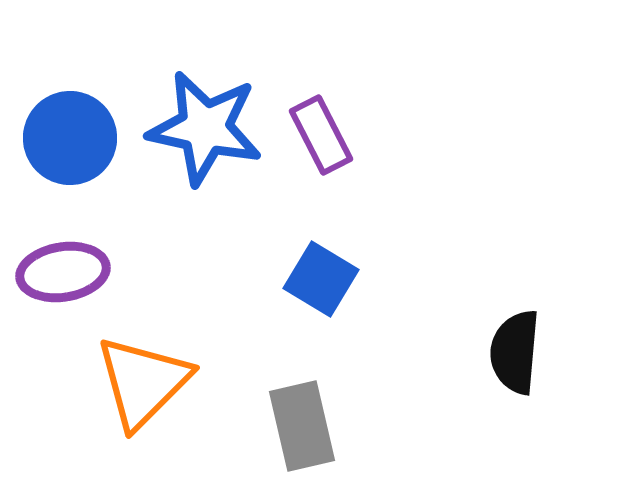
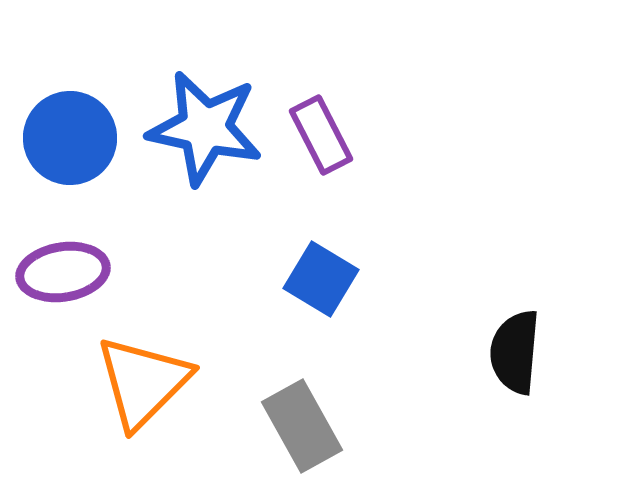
gray rectangle: rotated 16 degrees counterclockwise
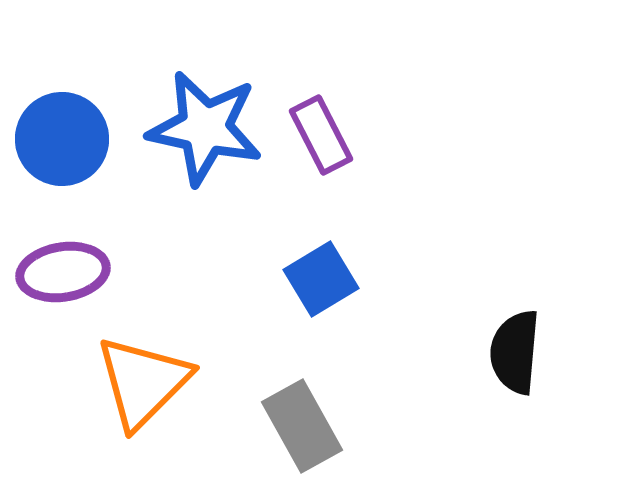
blue circle: moved 8 px left, 1 px down
blue square: rotated 28 degrees clockwise
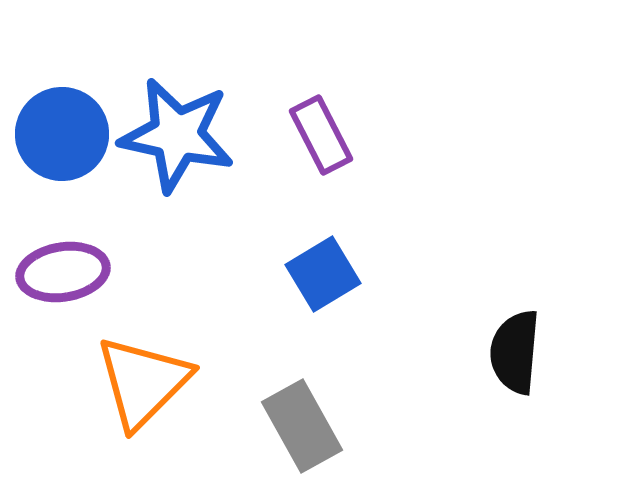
blue star: moved 28 px left, 7 px down
blue circle: moved 5 px up
blue square: moved 2 px right, 5 px up
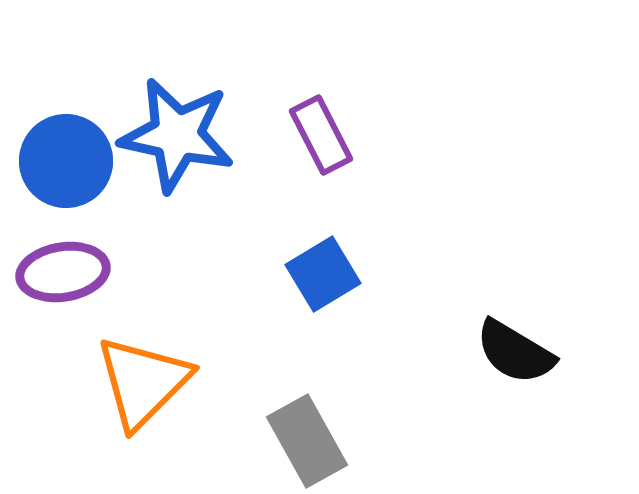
blue circle: moved 4 px right, 27 px down
black semicircle: rotated 64 degrees counterclockwise
gray rectangle: moved 5 px right, 15 px down
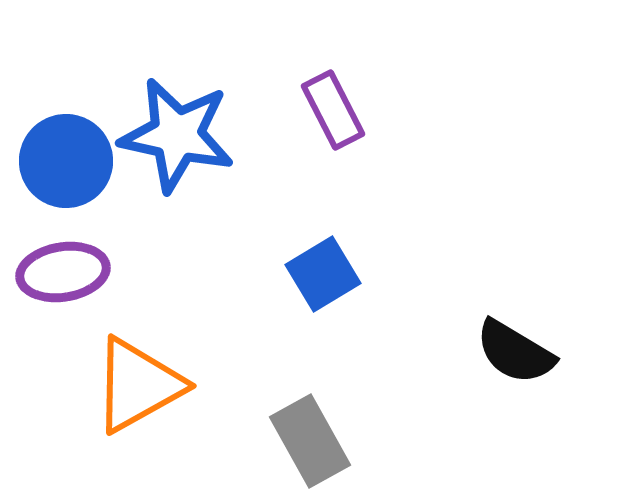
purple rectangle: moved 12 px right, 25 px up
orange triangle: moved 5 px left, 3 px down; rotated 16 degrees clockwise
gray rectangle: moved 3 px right
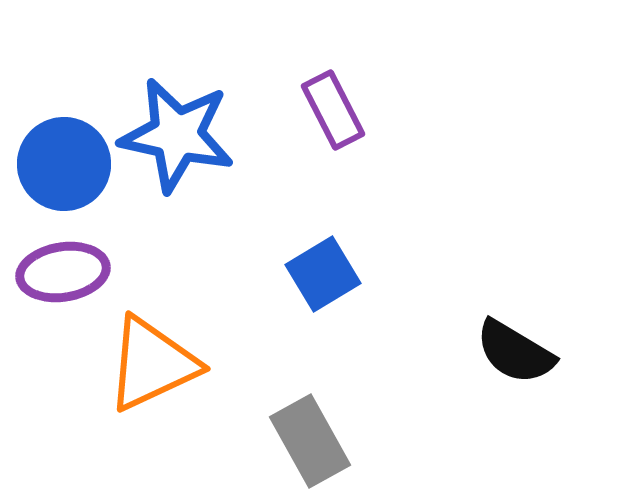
blue circle: moved 2 px left, 3 px down
orange triangle: moved 14 px right, 21 px up; rotated 4 degrees clockwise
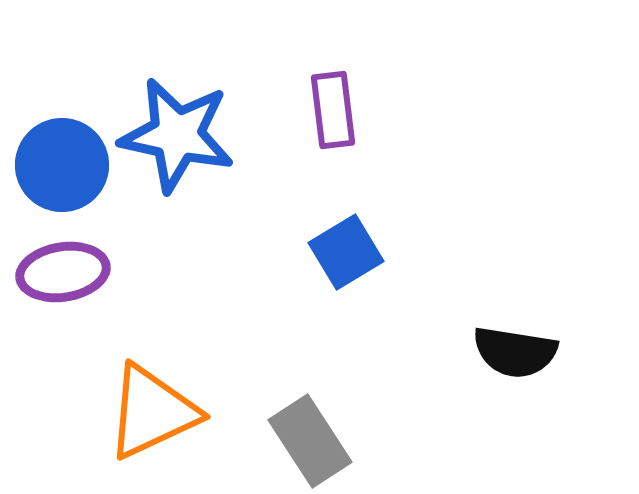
purple rectangle: rotated 20 degrees clockwise
blue circle: moved 2 px left, 1 px down
blue square: moved 23 px right, 22 px up
black semicircle: rotated 22 degrees counterclockwise
orange triangle: moved 48 px down
gray rectangle: rotated 4 degrees counterclockwise
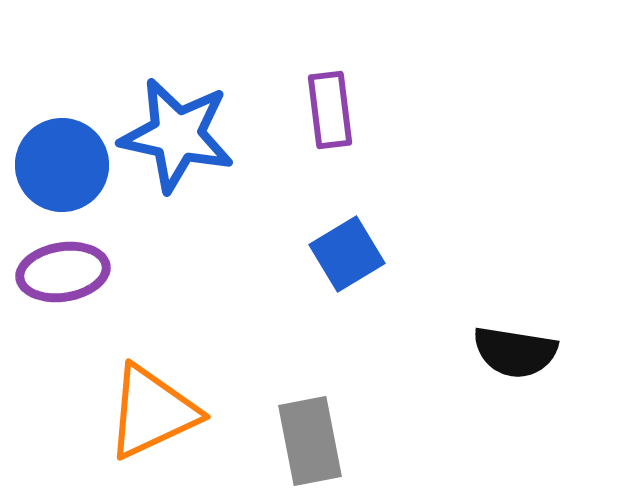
purple rectangle: moved 3 px left
blue square: moved 1 px right, 2 px down
gray rectangle: rotated 22 degrees clockwise
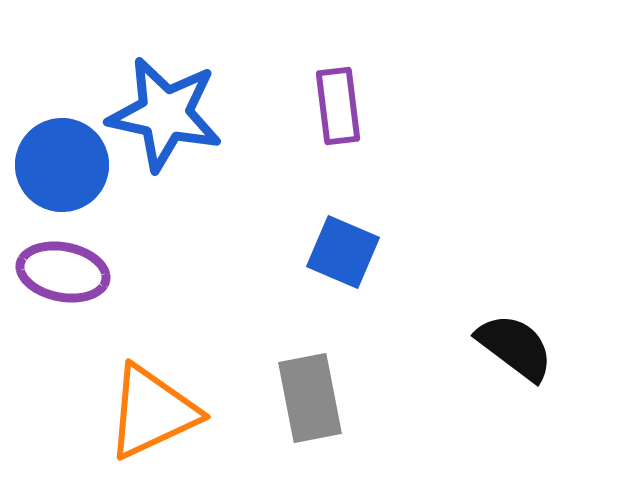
purple rectangle: moved 8 px right, 4 px up
blue star: moved 12 px left, 21 px up
blue square: moved 4 px left, 2 px up; rotated 36 degrees counterclockwise
purple ellipse: rotated 20 degrees clockwise
black semicircle: moved 5 px up; rotated 152 degrees counterclockwise
gray rectangle: moved 43 px up
